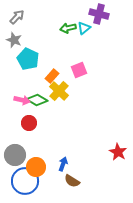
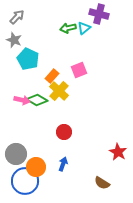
red circle: moved 35 px right, 9 px down
gray circle: moved 1 px right, 1 px up
brown semicircle: moved 30 px right, 2 px down
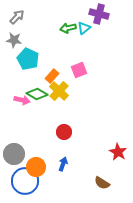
gray star: rotated 14 degrees counterclockwise
green diamond: moved 6 px up
gray circle: moved 2 px left
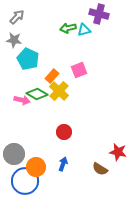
cyan triangle: moved 2 px down; rotated 24 degrees clockwise
red star: rotated 18 degrees counterclockwise
brown semicircle: moved 2 px left, 14 px up
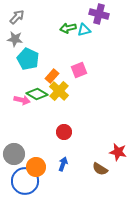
gray star: moved 1 px right, 1 px up
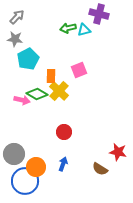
cyan pentagon: rotated 20 degrees clockwise
orange rectangle: moved 1 px left; rotated 40 degrees counterclockwise
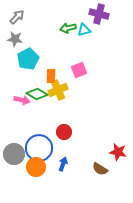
yellow cross: moved 1 px left, 1 px up; rotated 24 degrees clockwise
blue circle: moved 14 px right, 33 px up
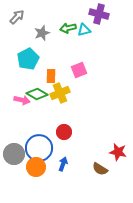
gray star: moved 27 px right, 6 px up; rotated 28 degrees counterclockwise
yellow cross: moved 2 px right, 3 px down
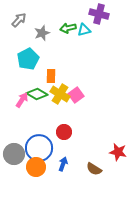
gray arrow: moved 2 px right, 3 px down
pink square: moved 3 px left, 25 px down; rotated 14 degrees counterclockwise
yellow cross: moved 1 px down; rotated 36 degrees counterclockwise
pink arrow: rotated 70 degrees counterclockwise
brown semicircle: moved 6 px left
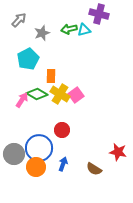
green arrow: moved 1 px right, 1 px down
red circle: moved 2 px left, 2 px up
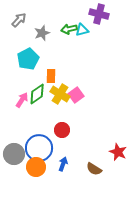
cyan triangle: moved 2 px left
green diamond: rotated 65 degrees counterclockwise
red star: rotated 12 degrees clockwise
